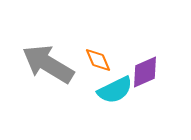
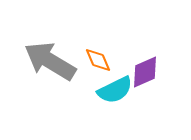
gray arrow: moved 2 px right, 3 px up
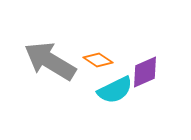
orange diamond: rotated 32 degrees counterclockwise
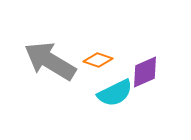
orange diamond: rotated 16 degrees counterclockwise
cyan semicircle: moved 3 px down
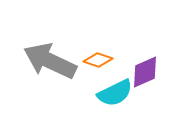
gray arrow: rotated 6 degrees counterclockwise
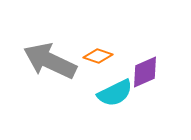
orange diamond: moved 4 px up
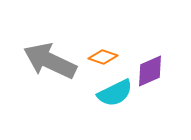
orange diamond: moved 5 px right, 1 px down
purple diamond: moved 5 px right, 1 px up
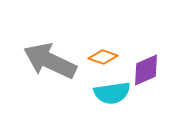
purple diamond: moved 4 px left, 1 px up
cyan semicircle: moved 3 px left; rotated 18 degrees clockwise
